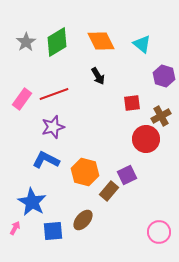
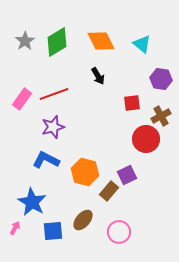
gray star: moved 1 px left, 1 px up
purple hexagon: moved 3 px left, 3 px down; rotated 10 degrees counterclockwise
pink circle: moved 40 px left
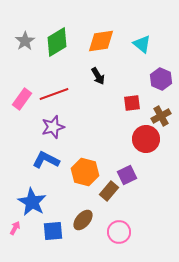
orange diamond: rotated 72 degrees counterclockwise
purple hexagon: rotated 15 degrees clockwise
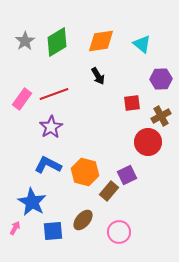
purple hexagon: rotated 25 degrees counterclockwise
purple star: moved 2 px left; rotated 15 degrees counterclockwise
red circle: moved 2 px right, 3 px down
blue L-shape: moved 2 px right, 5 px down
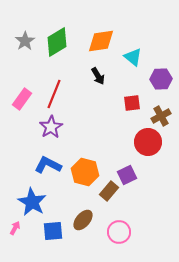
cyan triangle: moved 9 px left, 13 px down
red line: rotated 48 degrees counterclockwise
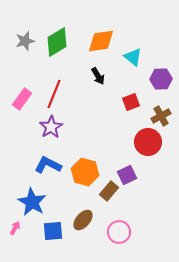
gray star: rotated 18 degrees clockwise
red square: moved 1 px left, 1 px up; rotated 12 degrees counterclockwise
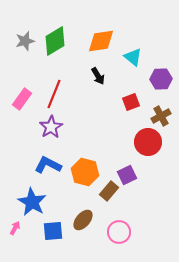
green diamond: moved 2 px left, 1 px up
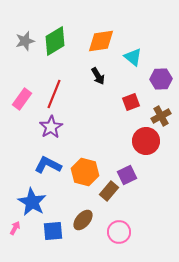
red circle: moved 2 px left, 1 px up
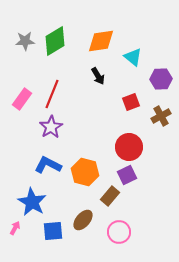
gray star: rotated 12 degrees clockwise
red line: moved 2 px left
red circle: moved 17 px left, 6 px down
brown rectangle: moved 1 px right, 5 px down
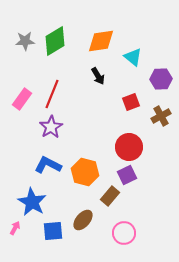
pink circle: moved 5 px right, 1 px down
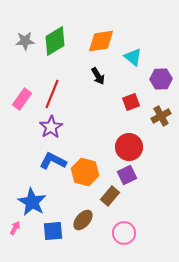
blue L-shape: moved 5 px right, 4 px up
